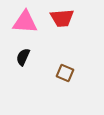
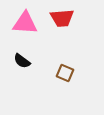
pink triangle: moved 1 px down
black semicircle: moved 1 px left, 4 px down; rotated 78 degrees counterclockwise
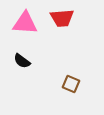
brown square: moved 6 px right, 11 px down
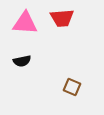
black semicircle: rotated 48 degrees counterclockwise
brown square: moved 1 px right, 3 px down
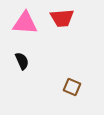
black semicircle: rotated 102 degrees counterclockwise
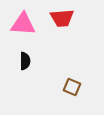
pink triangle: moved 2 px left, 1 px down
black semicircle: moved 3 px right; rotated 24 degrees clockwise
